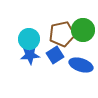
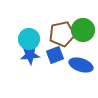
blue square: rotated 12 degrees clockwise
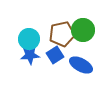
blue square: rotated 12 degrees counterclockwise
blue ellipse: rotated 10 degrees clockwise
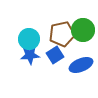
blue ellipse: rotated 50 degrees counterclockwise
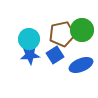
green circle: moved 1 px left
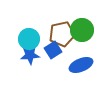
blue square: moved 2 px left, 5 px up
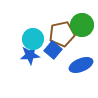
green circle: moved 5 px up
cyan circle: moved 4 px right
blue square: rotated 18 degrees counterclockwise
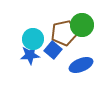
brown pentagon: moved 2 px right, 1 px up
